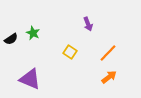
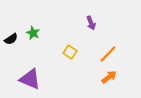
purple arrow: moved 3 px right, 1 px up
orange line: moved 1 px down
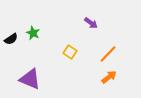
purple arrow: rotated 32 degrees counterclockwise
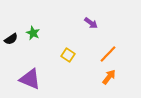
yellow square: moved 2 px left, 3 px down
orange arrow: rotated 14 degrees counterclockwise
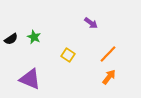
green star: moved 1 px right, 4 px down
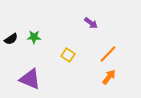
green star: rotated 24 degrees counterclockwise
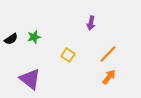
purple arrow: rotated 64 degrees clockwise
green star: rotated 16 degrees counterclockwise
purple triangle: rotated 15 degrees clockwise
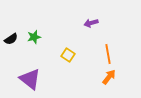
purple arrow: rotated 64 degrees clockwise
orange line: rotated 54 degrees counterclockwise
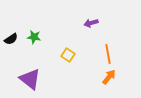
green star: rotated 24 degrees clockwise
